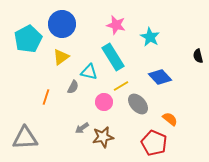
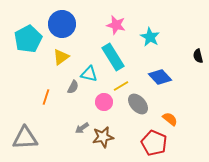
cyan triangle: moved 2 px down
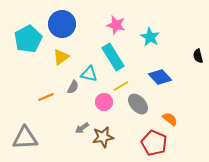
orange line: rotated 49 degrees clockwise
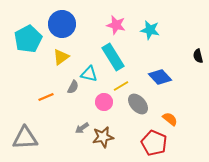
cyan star: moved 7 px up; rotated 18 degrees counterclockwise
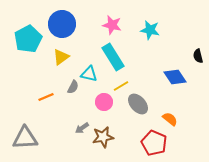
pink star: moved 4 px left
blue diamond: moved 15 px right; rotated 10 degrees clockwise
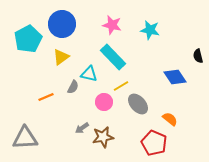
cyan rectangle: rotated 12 degrees counterclockwise
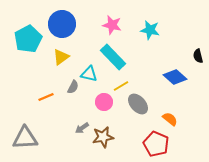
blue diamond: rotated 15 degrees counterclockwise
red pentagon: moved 2 px right, 1 px down
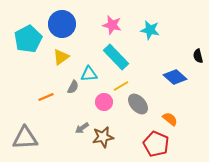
cyan rectangle: moved 3 px right
cyan triangle: rotated 18 degrees counterclockwise
